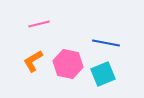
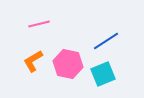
blue line: moved 2 px up; rotated 44 degrees counterclockwise
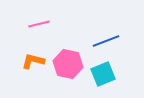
blue line: rotated 12 degrees clockwise
orange L-shape: rotated 45 degrees clockwise
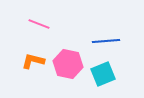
pink line: rotated 35 degrees clockwise
blue line: rotated 16 degrees clockwise
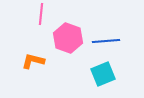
pink line: moved 2 px right, 10 px up; rotated 75 degrees clockwise
pink hexagon: moved 26 px up; rotated 8 degrees clockwise
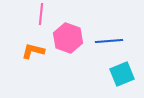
blue line: moved 3 px right
orange L-shape: moved 10 px up
cyan square: moved 19 px right
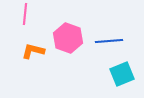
pink line: moved 16 px left
